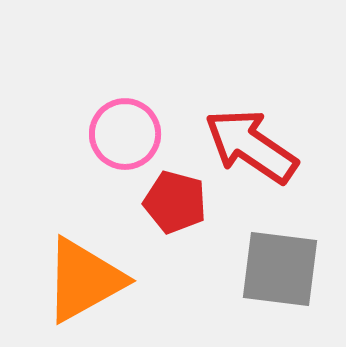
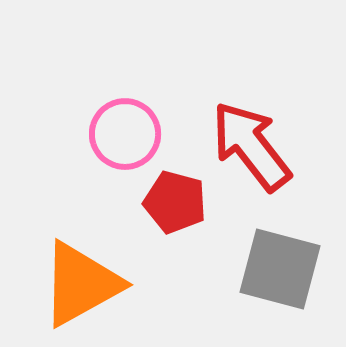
red arrow: rotated 18 degrees clockwise
gray square: rotated 8 degrees clockwise
orange triangle: moved 3 px left, 4 px down
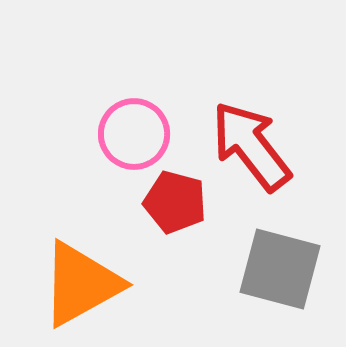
pink circle: moved 9 px right
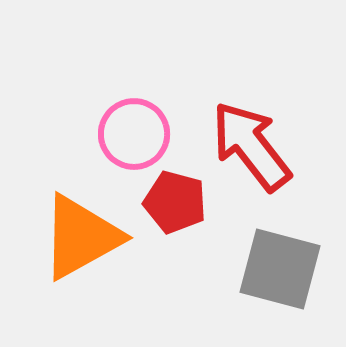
orange triangle: moved 47 px up
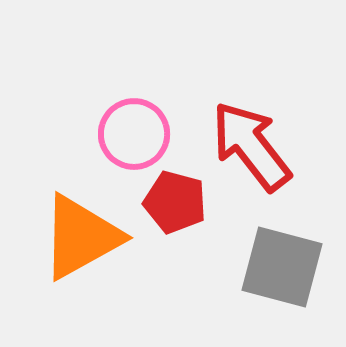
gray square: moved 2 px right, 2 px up
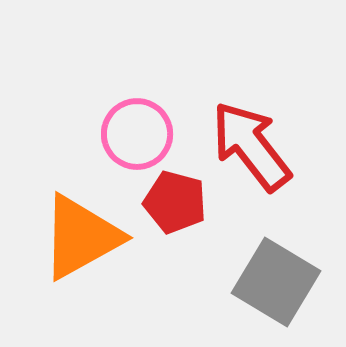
pink circle: moved 3 px right
gray square: moved 6 px left, 15 px down; rotated 16 degrees clockwise
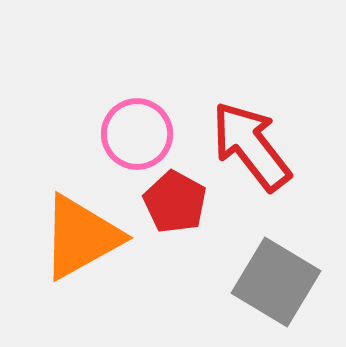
red pentagon: rotated 14 degrees clockwise
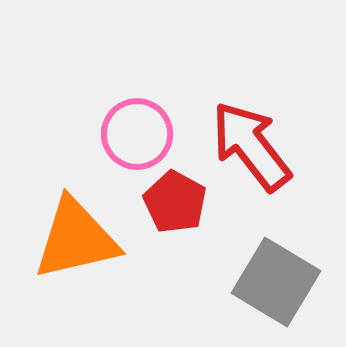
orange triangle: moved 5 px left, 2 px down; rotated 16 degrees clockwise
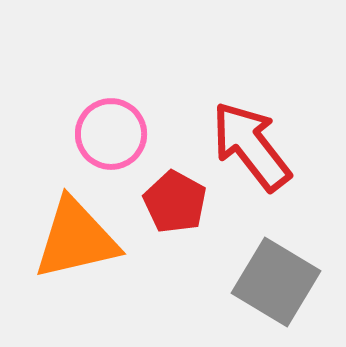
pink circle: moved 26 px left
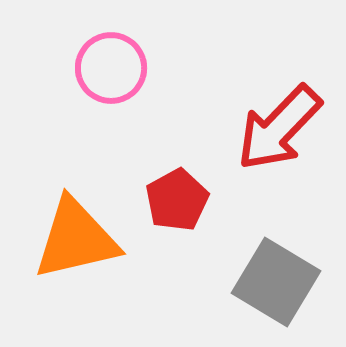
pink circle: moved 66 px up
red arrow: moved 28 px right, 18 px up; rotated 98 degrees counterclockwise
red pentagon: moved 2 px right, 2 px up; rotated 14 degrees clockwise
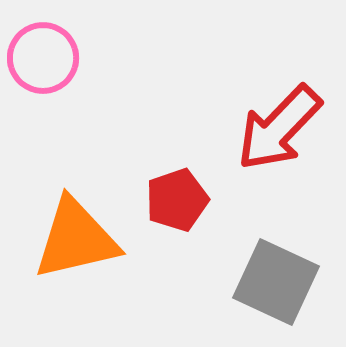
pink circle: moved 68 px left, 10 px up
red pentagon: rotated 10 degrees clockwise
gray square: rotated 6 degrees counterclockwise
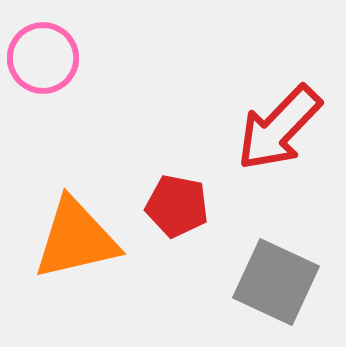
red pentagon: moved 6 px down; rotated 30 degrees clockwise
